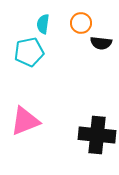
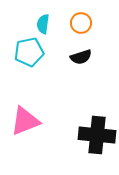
black semicircle: moved 20 px left, 14 px down; rotated 25 degrees counterclockwise
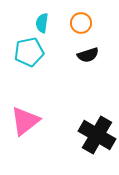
cyan semicircle: moved 1 px left, 1 px up
black semicircle: moved 7 px right, 2 px up
pink triangle: rotated 16 degrees counterclockwise
black cross: rotated 24 degrees clockwise
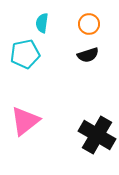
orange circle: moved 8 px right, 1 px down
cyan pentagon: moved 4 px left, 2 px down
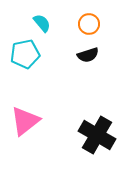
cyan semicircle: rotated 132 degrees clockwise
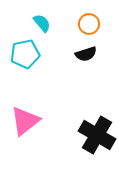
black semicircle: moved 2 px left, 1 px up
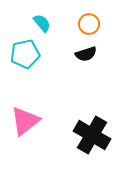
black cross: moved 5 px left
